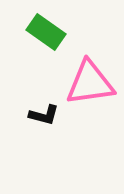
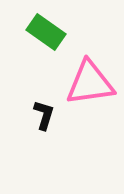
black L-shape: rotated 88 degrees counterclockwise
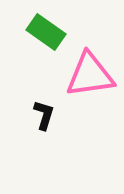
pink triangle: moved 8 px up
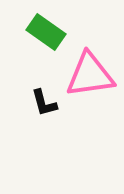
black L-shape: moved 12 px up; rotated 148 degrees clockwise
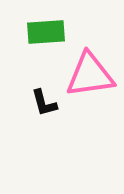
green rectangle: rotated 39 degrees counterclockwise
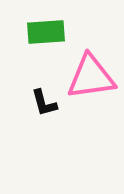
pink triangle: moved 1 px right, 2 px down
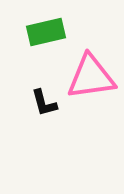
green rectangle: rotated 9 degrees counterclockwise
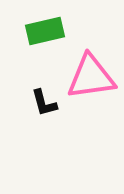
green rectangle: moved 1 px left, 1 px up
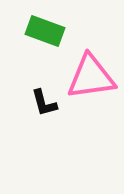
green rectangle: rotated 33 degrees clockwise
